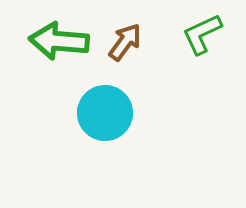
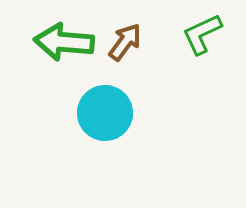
green arrow: moved 5 px right, 1 px down
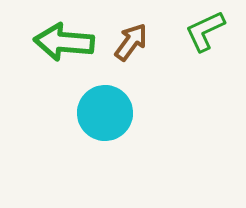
green L-shape: moved 3 px right, 3 px up
brown arrow: moved 6 px right
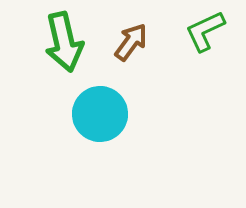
green arrow: rotated 108 degrees counterclockwise
cyan circle: moved 5 px left, 1 px down
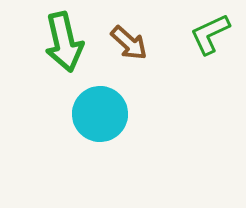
green L-shape: moved 5 px right, 3 px down
brown arrow: moved 2 px left, 1 px down; rotated 96 degrees clockwise
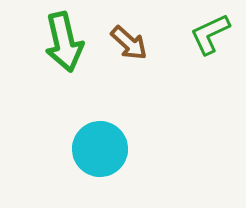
cyan circle: moved 35 px down
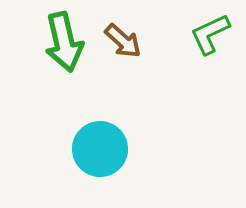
brown arrow: moved 6 px left, 2 px up
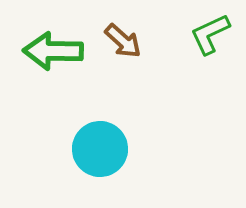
green arrow: moved 11 px left, 9 px down; rotated 104 degrees clockwise
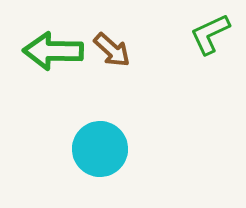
brown arrow: moved 11 px left, 9 px down
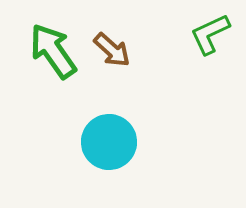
green arrow: rotated 54 degrees clockwise
cyan circle: moved 9 px right, 7 px up
